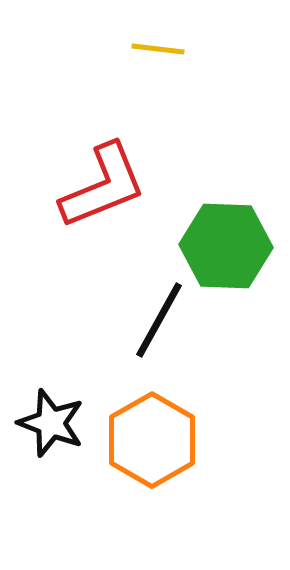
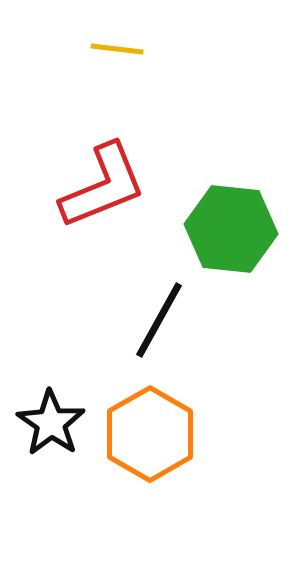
yellow line: moved 41 px left
green hexagon: moved 5 px right, 17 px up; rotated 4 degrees clockwise
black star: rotated 14 degrees clockwise
orange hexagon: moved 2 px left, 6 px up
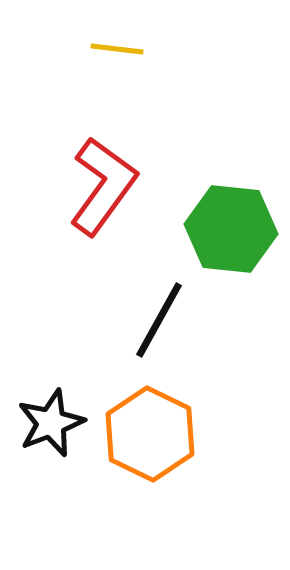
red L-shape: rotated 32 degrees counterclockwise
black star: rotated 16 degrees clockwise
orange hexagon: rotated 4 degrees counterclockwise
